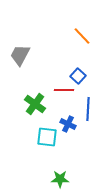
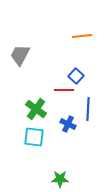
orange line: rotated 54 degrees counterclockwise
blue square: moved 2 px left
green cross: moved 1 px right, 5 px down
cyan square: moved 13 px left
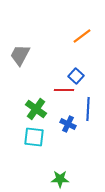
orange line: rotated 30 degrees counterclockwise
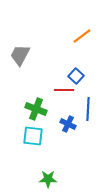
green cross: rotated 15 degrees counterclockwise
cyan square: moved 1 px left, 1 px up
green star: moved 12 px left
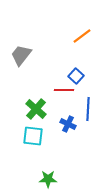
gray trapezoid: moved 1 px right; rotated 10 degrees clockwise
green cross: rotated 20 degrees clockwise
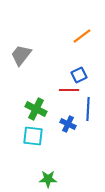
blue square: moved 3 px right, 1 px up; rotated 21 degrees clockwise
red line: moved 5 px right
green cross: rotated 15 degrees counterclockwise
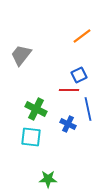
blue line: rotated 15 degrees counterclockwise
cyan square: moved 2 px left, 1 px down
